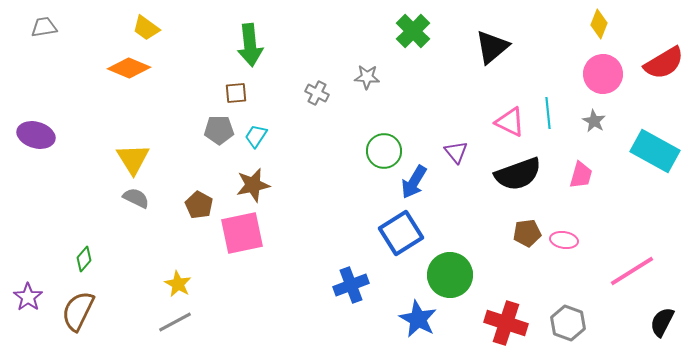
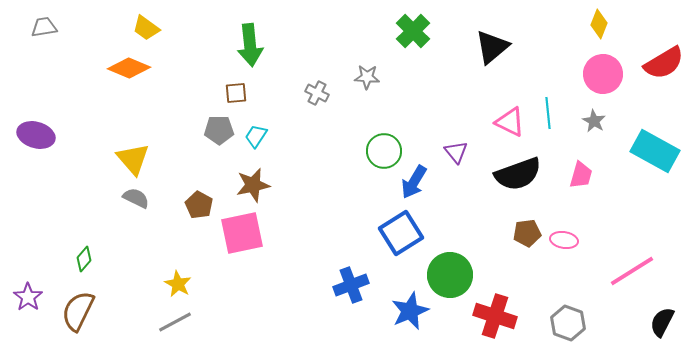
yellow triangle at (133, 159): rotated 9 degrees counterclockwise
blue star at (418, 319): moved 8 px left, 8 px up; rotated 21 degrees clockwise
red cross at (506, 323): moved 11 px left, 7 px up
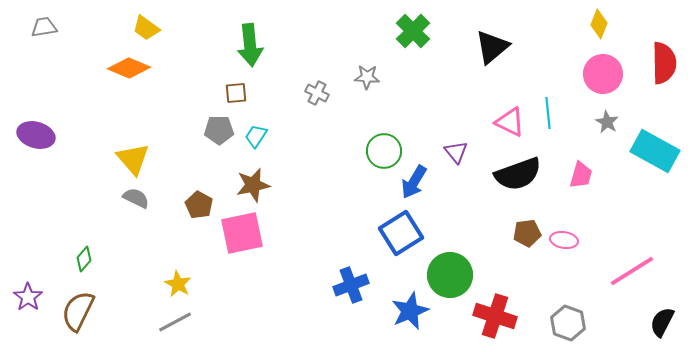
red semicircle at (664, 63): rotated 60 degrees counterclockwise
gray star at (594, 121): moved 13 px right, 1 px down
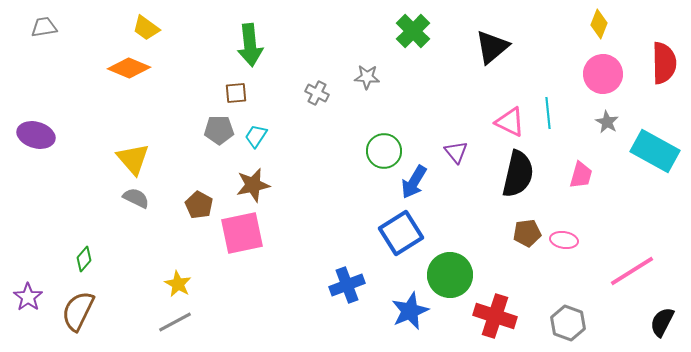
black semicircle at (518, 174): rotated 57 degrees counterclockwise
blue cross at (351, 285): moved 4 px left
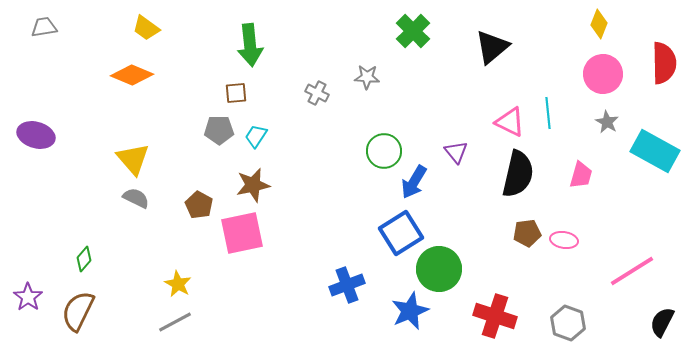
orange diamond at (129, 68): moved 3 px right, 7 px down
green circle at (450, 275): moved 11 px left, 6 px up
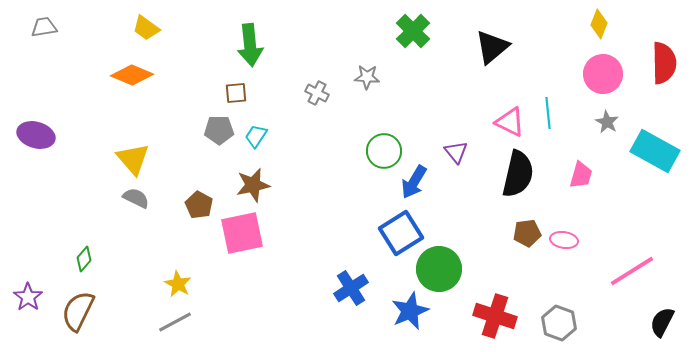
blue cross at (347, 285): moved 4 px right, 3 px down; rotated 12 degrees counterclockwise
gray hexagon at (568, 323): moved 9 px left
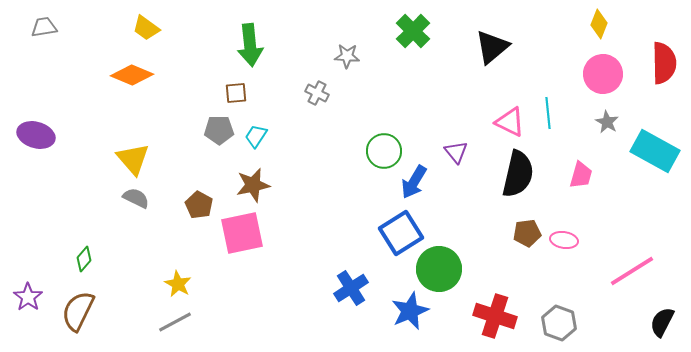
gray star at (367, 77): moved 20 px left, 21 px up
